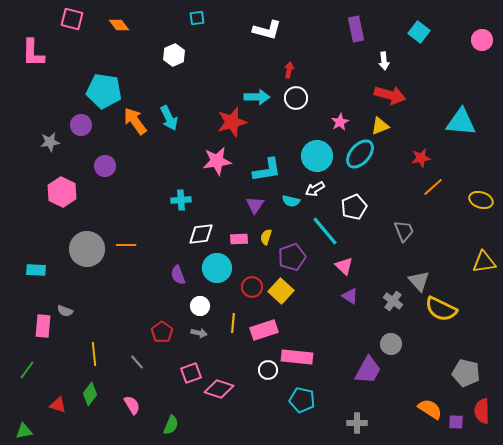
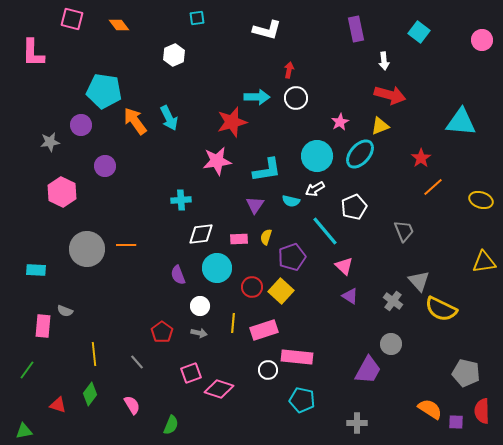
red star at (421, 158): rotated 24 degrees counterclockwise
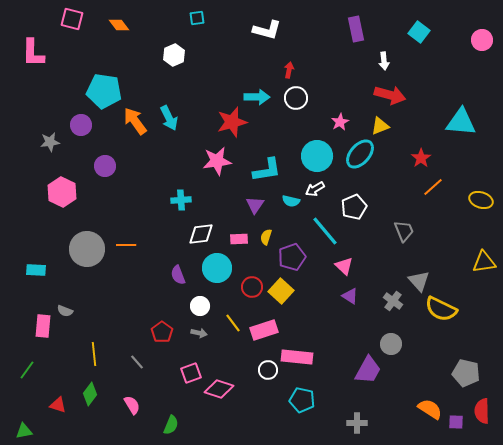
yellow line at (233, 323): rotated 42 degrees counterclockwise
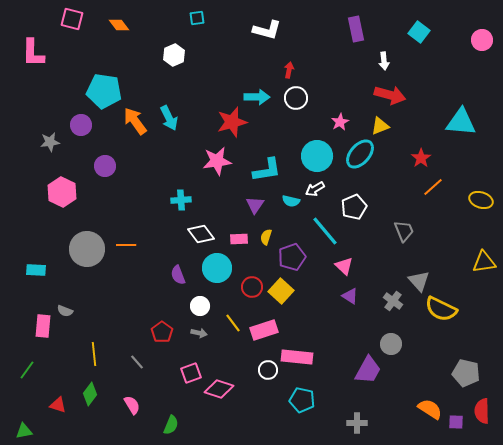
white diamond at (201, 234): rotated 60 degrees clockwise
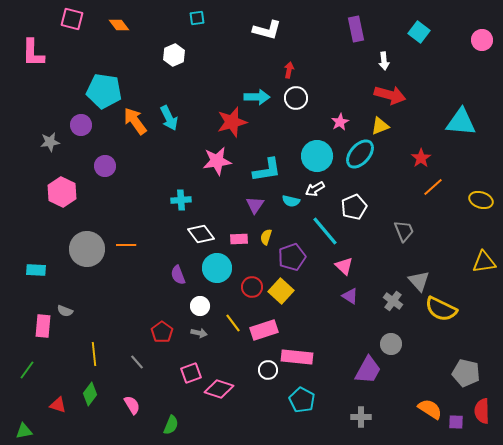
cyan pentagon at (302, 400): rotated 15 degrees clockwise
gray cross at (357, 423): moved 4 px right, 6 px up
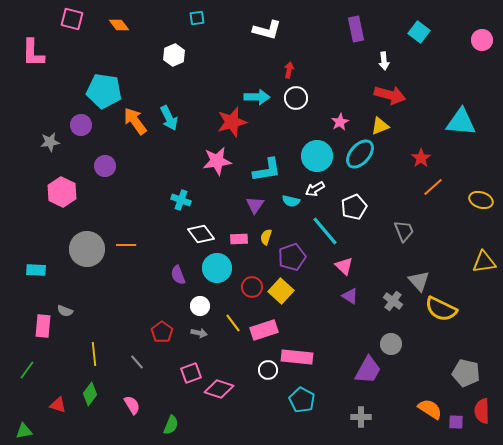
cyan cross at (181, 200): rotated 24 degrees clockwise
